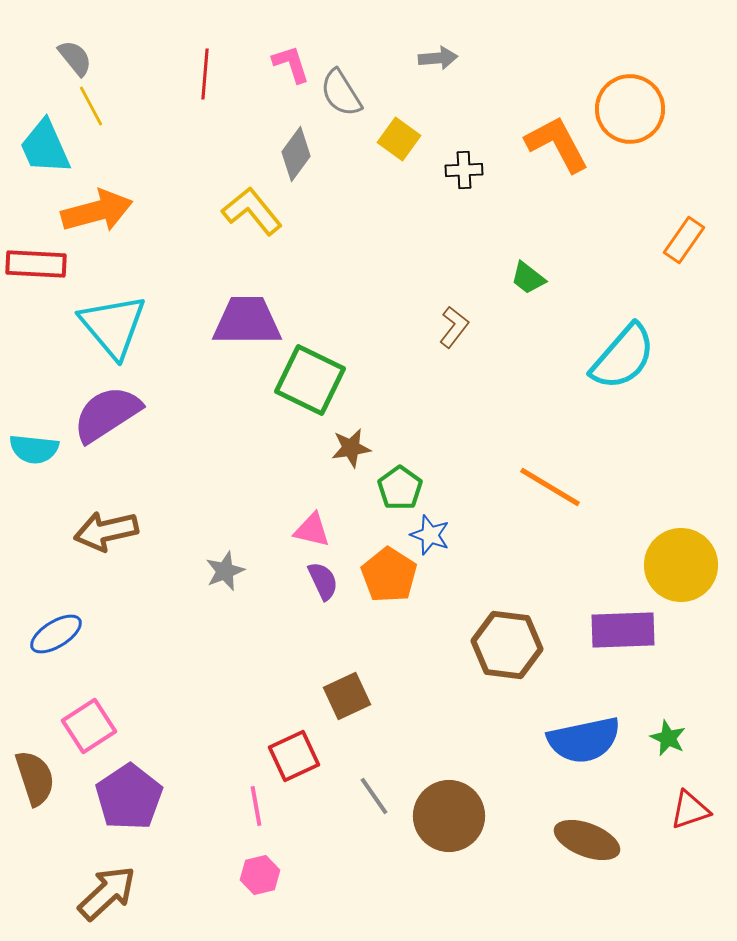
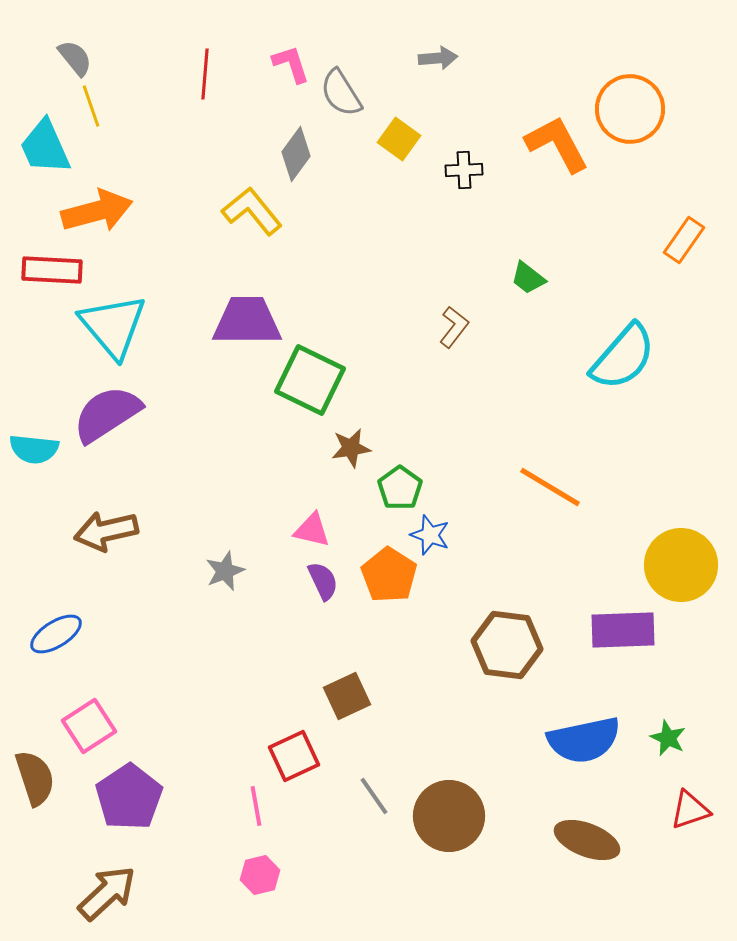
yellow line at (91, 106): rotated 9 degrees clockwise
red rectangle at (36, 264): moved 16 px right, 6 px down
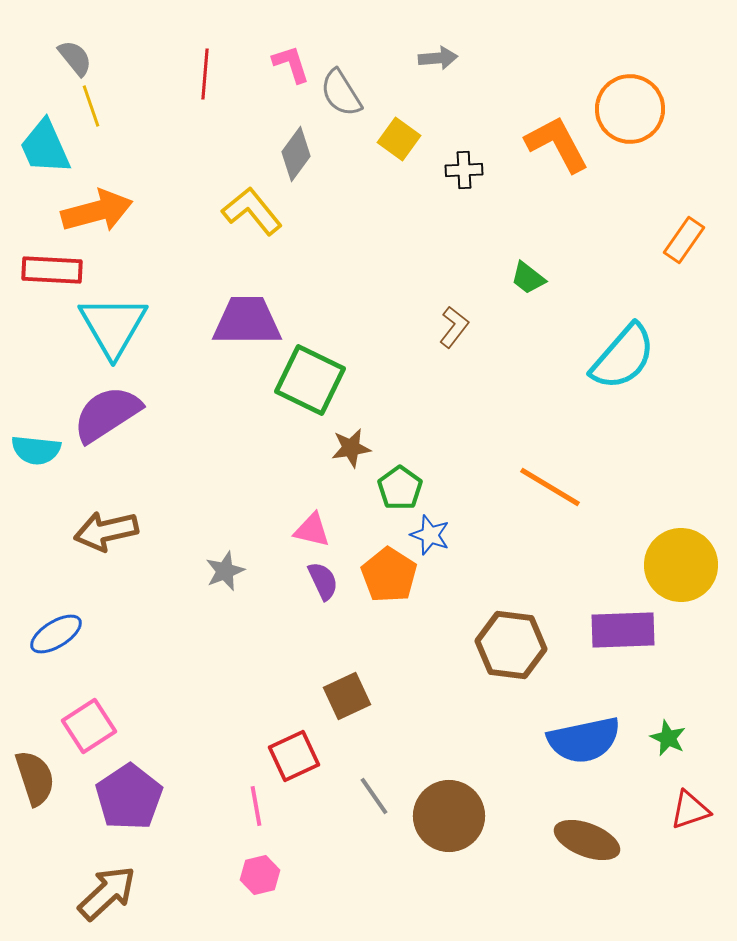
cyan triangle at (113, 326): rotated 10 degrees clockwise
cyan semicircle at (34, 449): moved 2 px right, 1 px down
brown hexagon at (507, 645): moved 4 px right
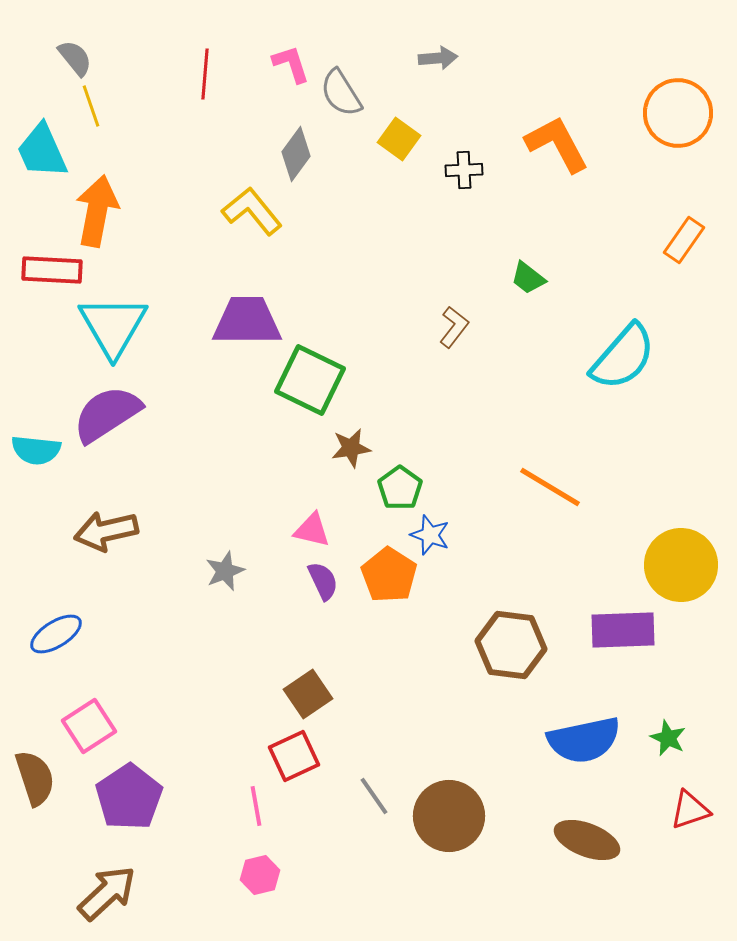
orange circle at (630, 109): moved 48 px right, 4 px down
cyan trapezoid at (45, 147): moved 3 px left, 4 px down
orange arrow at (97, 211): rotated 64 degrees counterclockwise
brown square at (347, 696): moved 39 px left, 2 px up; rotated 9 degrees counterclockwise
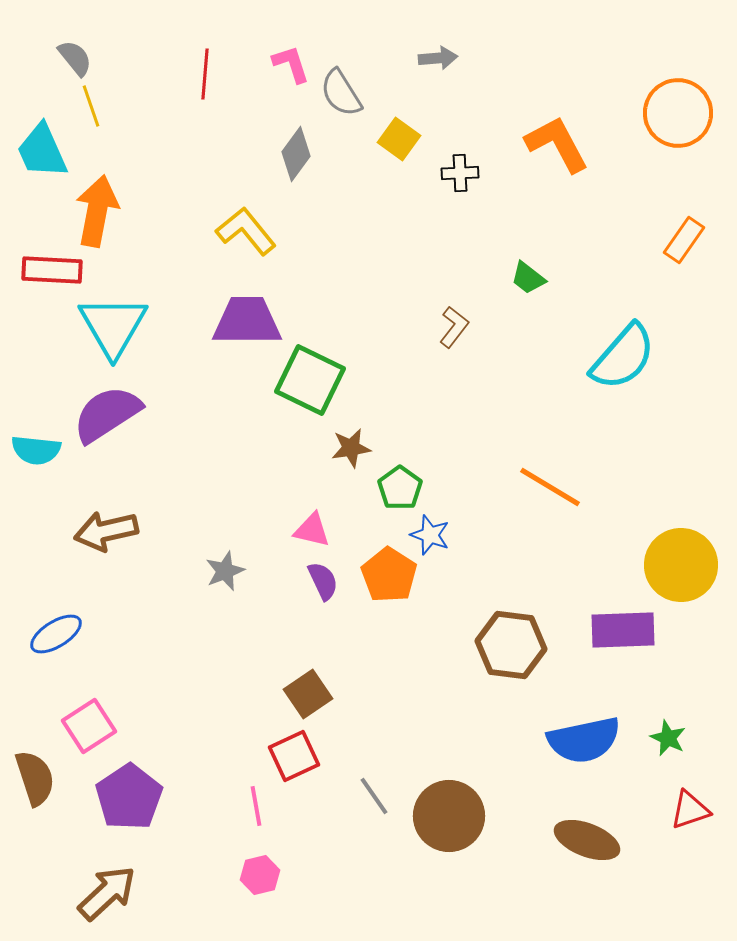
black cross at (464, 170): moved 4 px left, 3 px down
yellow L-shape at (252, 211): moved 6 px left, 20 px down
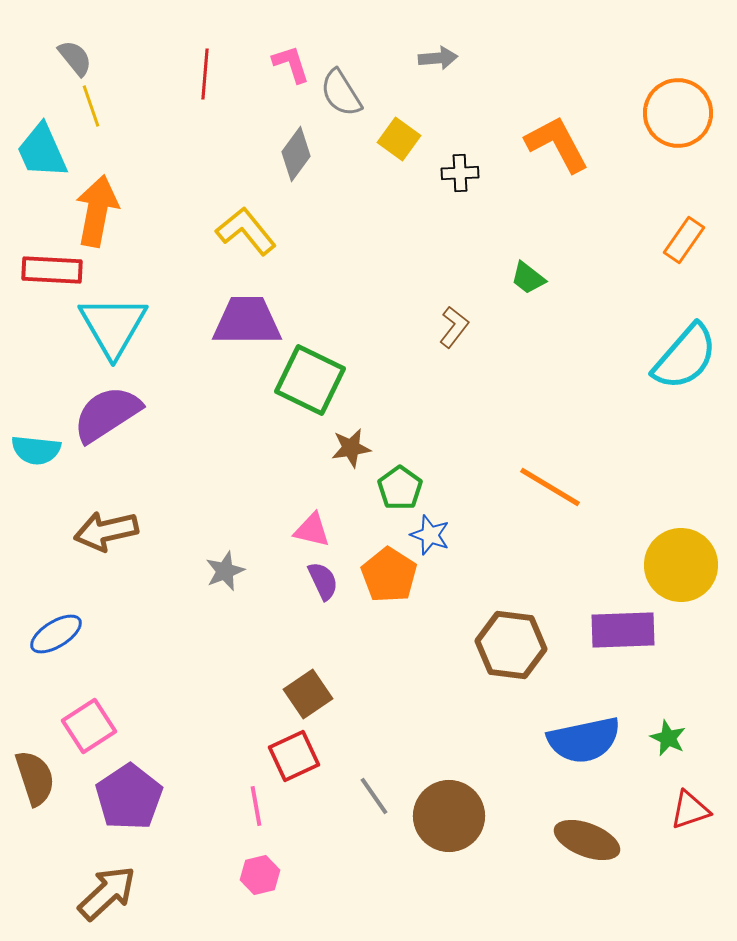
cyan semicircle at (623, 357): moved 62 px right
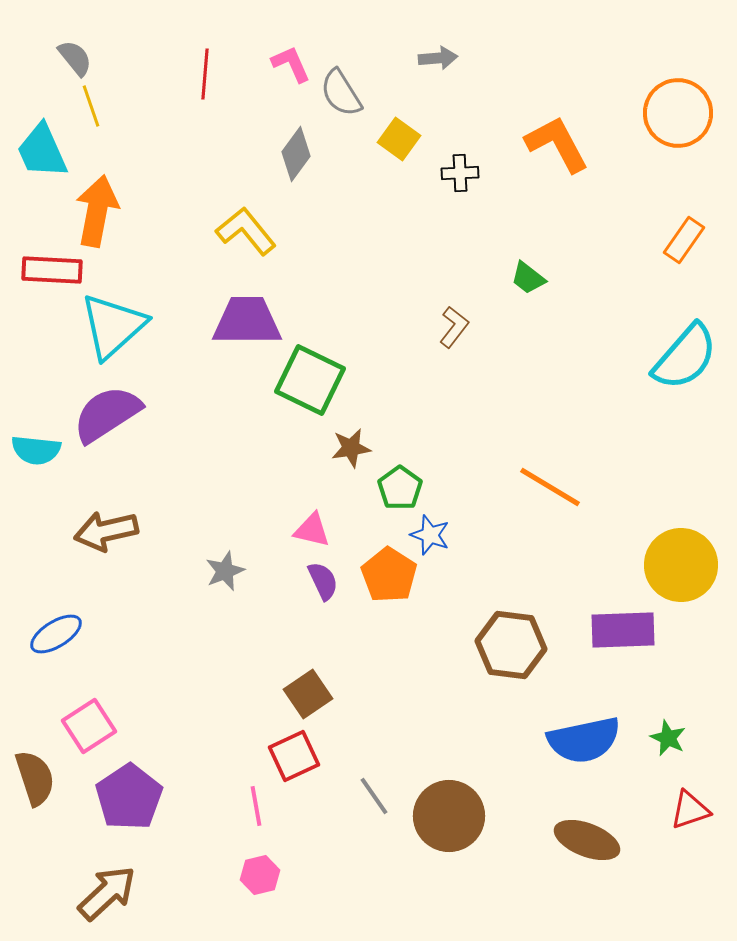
pink L-shape at (291, 64): rotated 6 degrees counterclockwise
cyan triangle at (113, 326): rotated 18 degrees clockwise
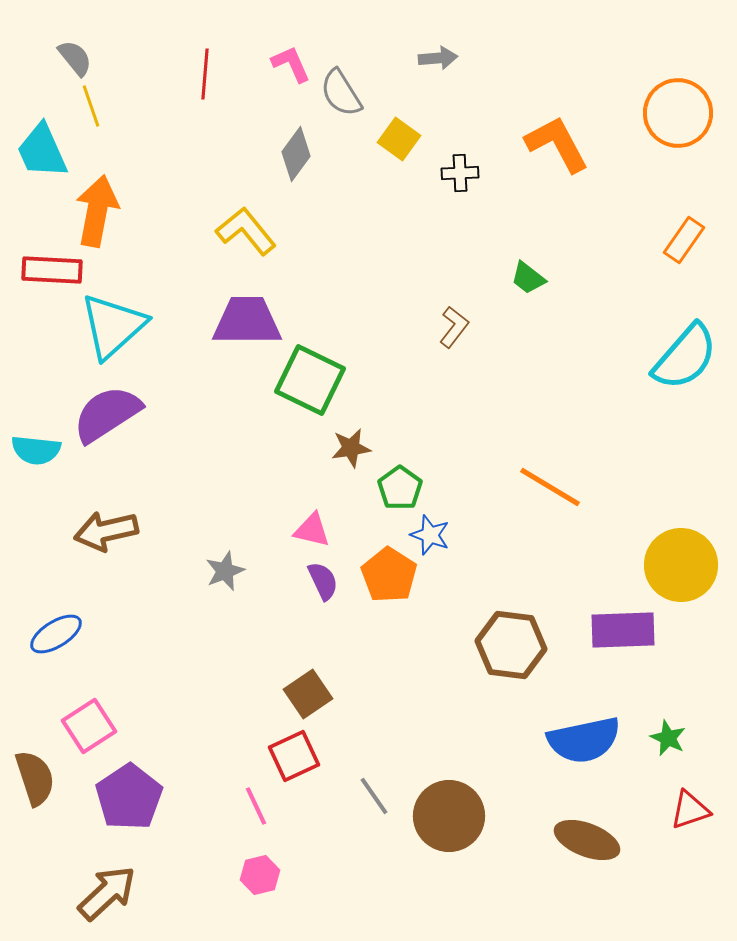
pink line at (256, 806): rotated 15 degrees counterclockwise
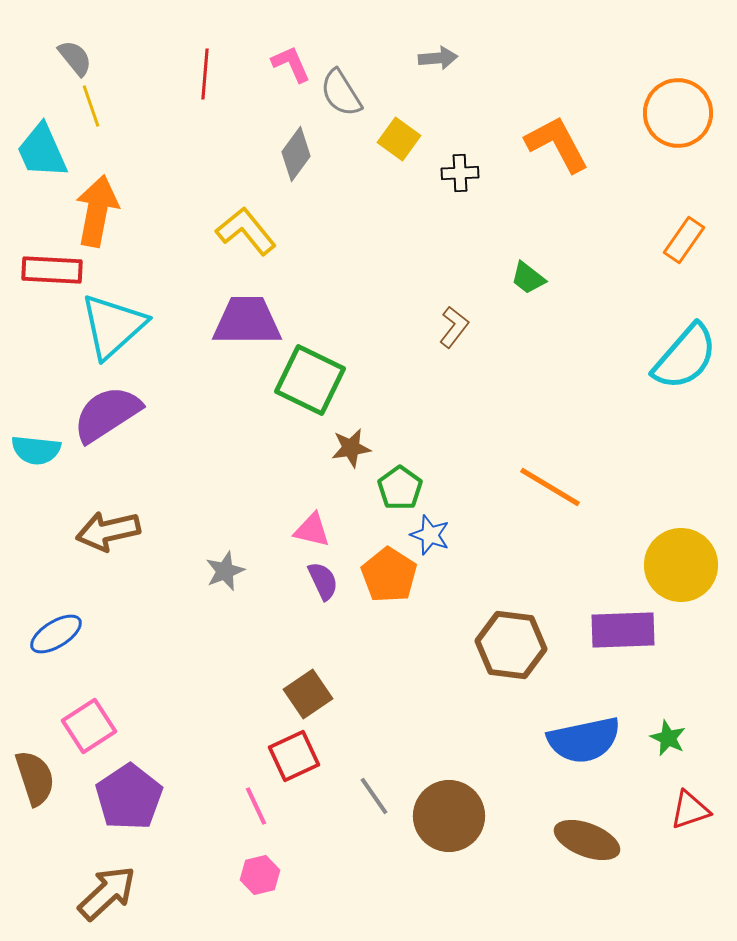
brown arrow at (106, 531): moved 2 px right
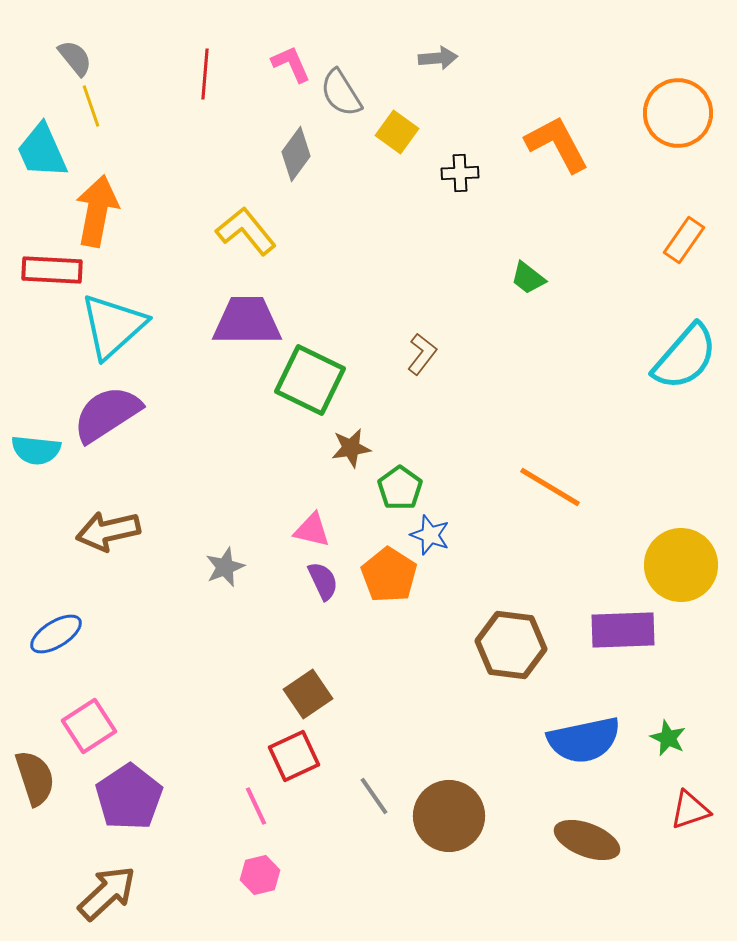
yellow square at (399, 139): moved 2 px left, 7 px up
brown L-shape at (454, 327): moved 32 px left, 27 px down
gray star at (225, 571): moved 4 px up
